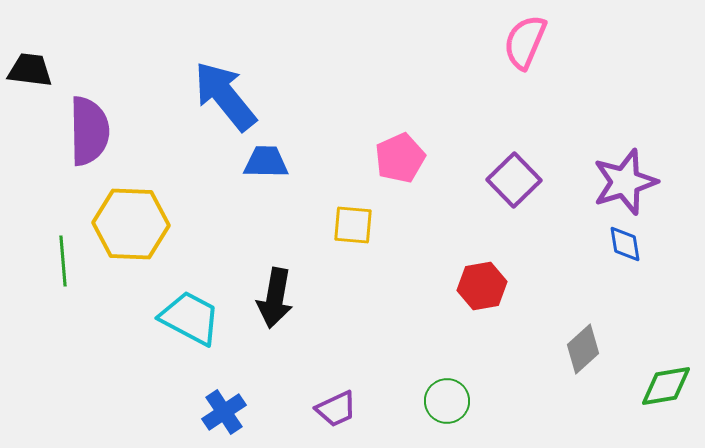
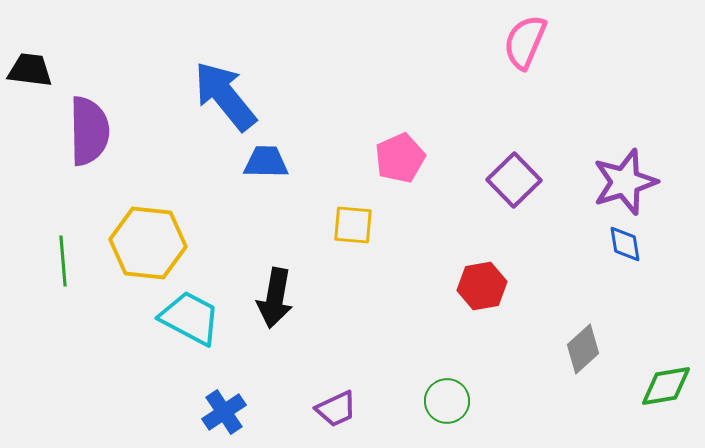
yellow hexagon: moved 17 px right, 19 px down; rotated 4 degrees clockwise
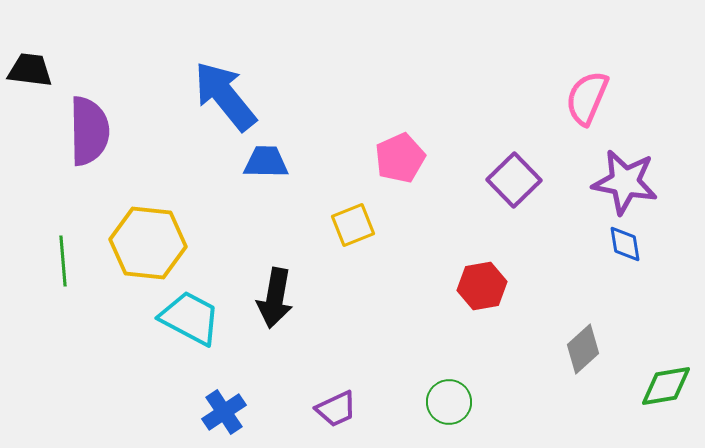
pink semicircle: moved 62 px right, 56 px down
purple star: rotated 28 degrees clockwise
yellow square: rotated 27 degrees counterclockwise
green circle: moved 2 px right, 1 px down
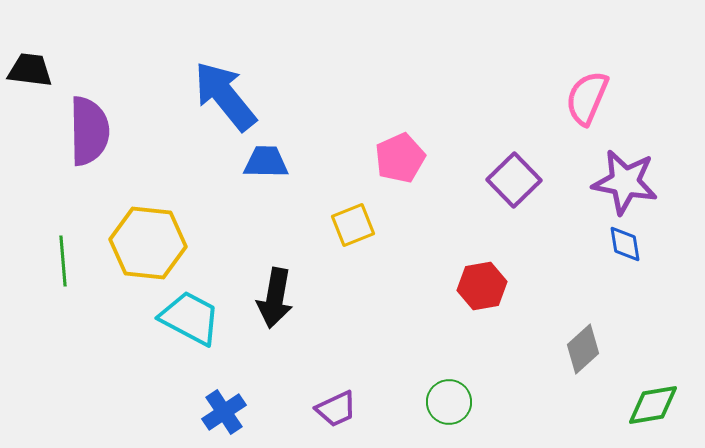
green diamond: moved 13 px left, 19 px down
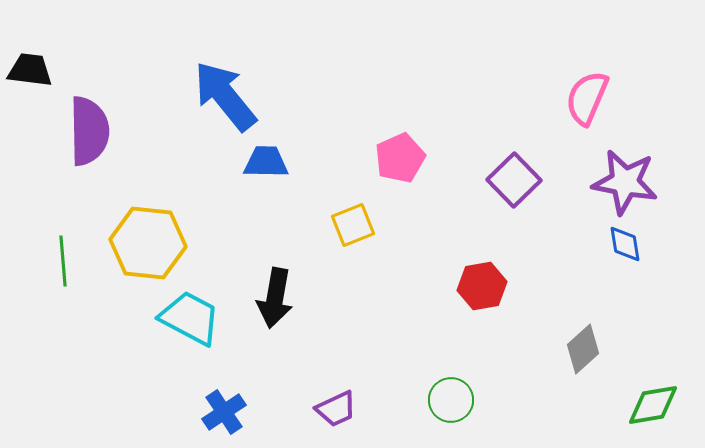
green circle: moved 2 px right, 2 px up
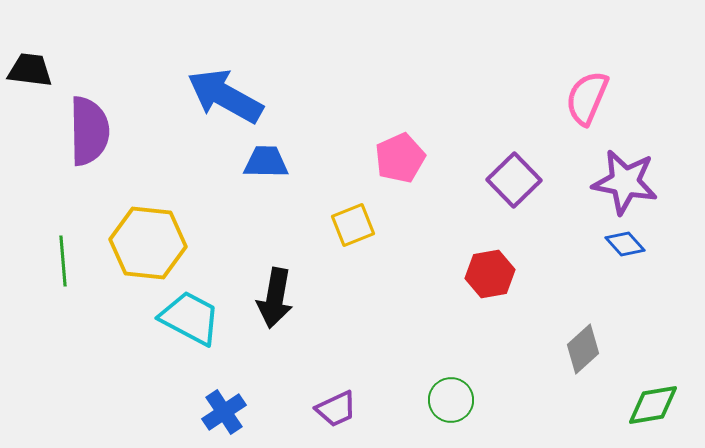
blue arrow: rotated 22 degrees counterclockwise
blue diamond: rotated 33 degrees counterclockwise
red hexagon: moved 8 px right, 12 px up
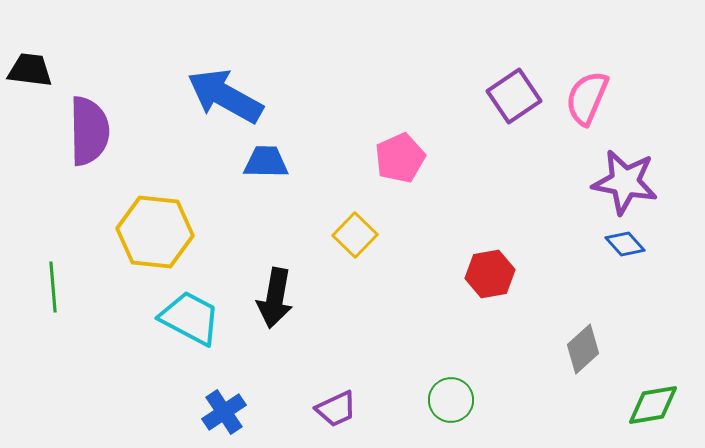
purple square: moved 84 px up; rotated 10 degrees clockwise
yellow square: moved 2 px right, 10 px down; rotated 24 degrees counterclockwise
yellow hexagon: moved 7 px right, 11 px up
green line: moved 10 px left, 26 px down
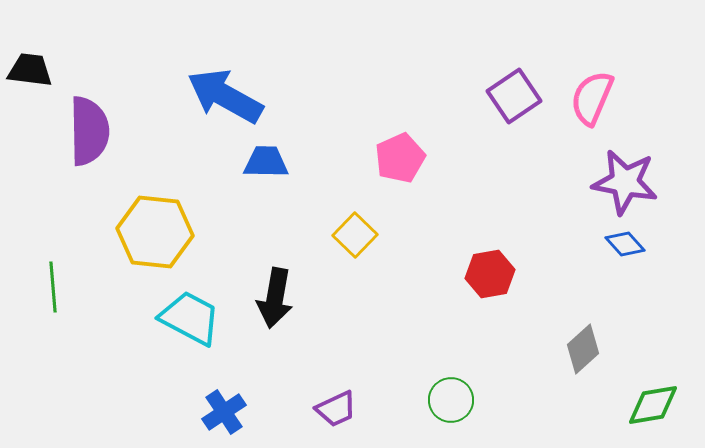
pink semicircle: moved 5 px right
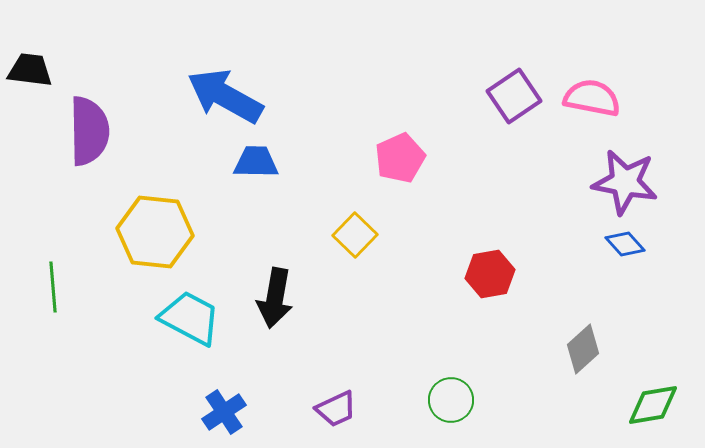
pink semicircle: rotated 78 degrees clockwise
blue trapezoid: moved 10 px left
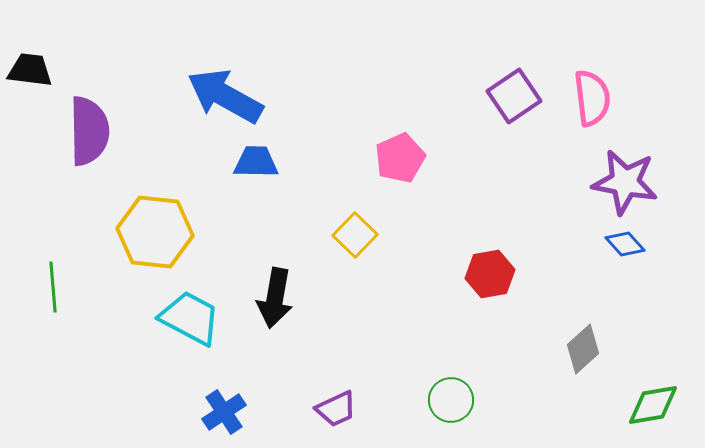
pink semicircle: rotated 72 degrees clockwise
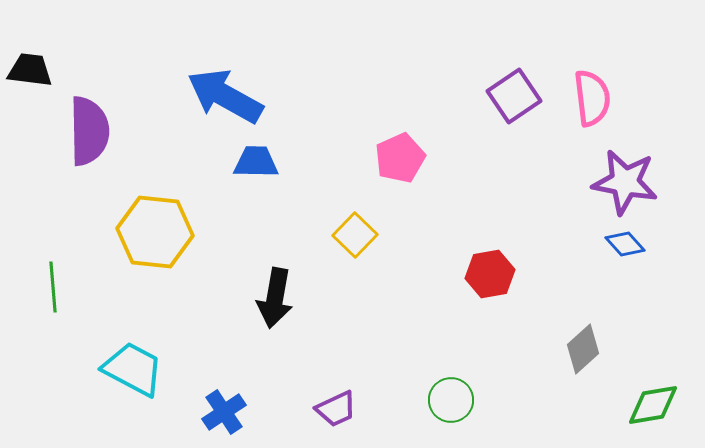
cyan trapezoid: moved 57 px left, 51 px down
